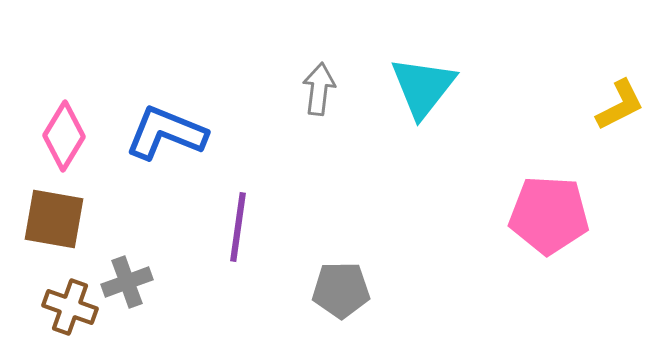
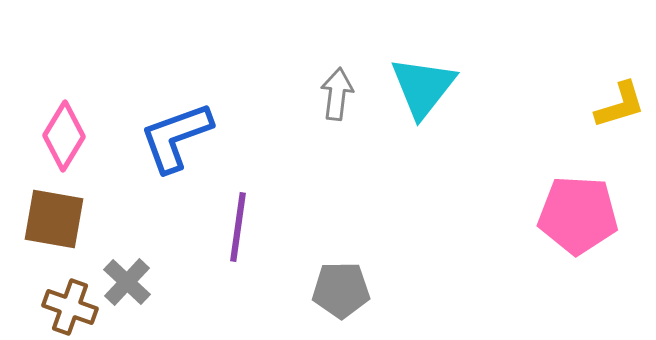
gray arrow: moved 18 px right, 5 px down
yellow L-shape: rotated 10 degrees clockwise
blue L-shape: moved 10 px right, 4 px down; rotated 42 degrees counterclockwise
pink pentagon: moved 29 px right
gray cross: rotated 27 degrees counterclockwise
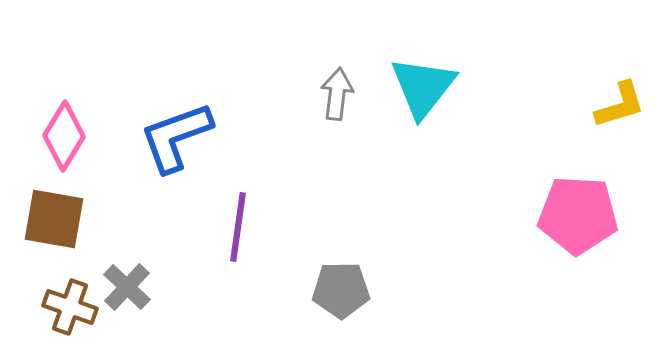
gray cross: moved 5 px down
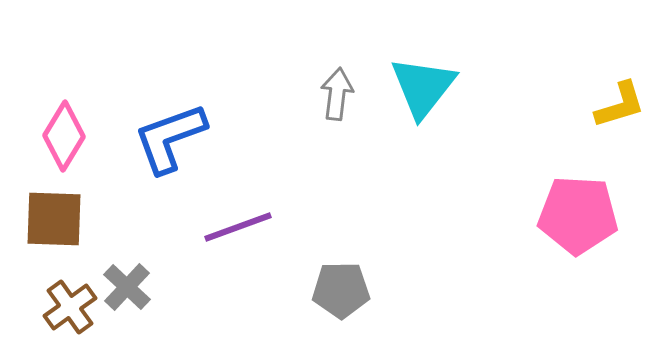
blue L-shape: moved 6 px left, 1 px down
brown square: rotated 8 degrees counterclockwise
purple line: rotated 62 degrees clockwise
brown cross: rotated 34 degrees clockwise
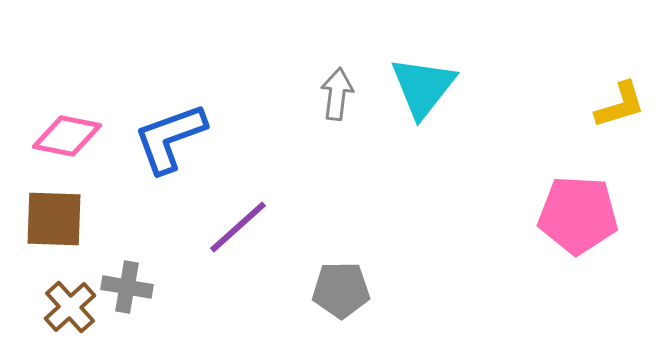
pink diamond: moved 3 px right; rotated 70 degrees clockwise
purple line: rotated 22 degrees counterclockwise
gray cross: rotated 33 degrees counterclockwise
brown cross: rotated 6 degrees counterclockwise
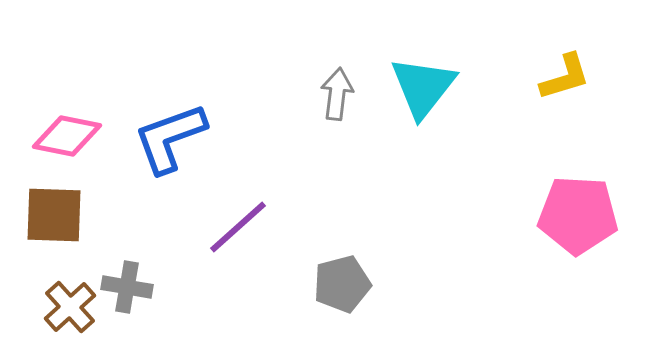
yellow L-shape: moved 55 px left, 28 px up
brown square: moved 4 px up
gray pentagon: moved 1 px right, 6 px up; rotated 14 degrees counterclockwise
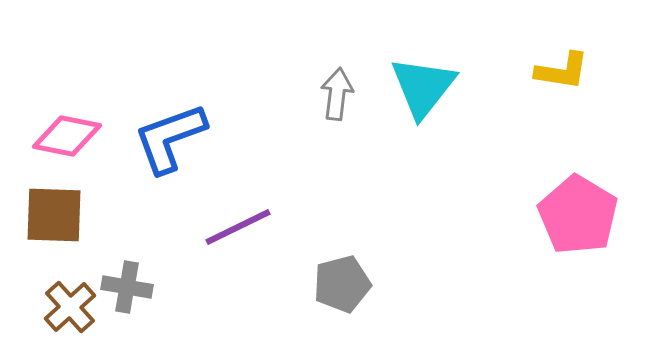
yellow L-shape: moved 3 px left, 6 px up; rotated 26 degrees clockwise
pink pentagon: rotated 28 degrees clockwise
purple line: rotated 16 degrees clockwise
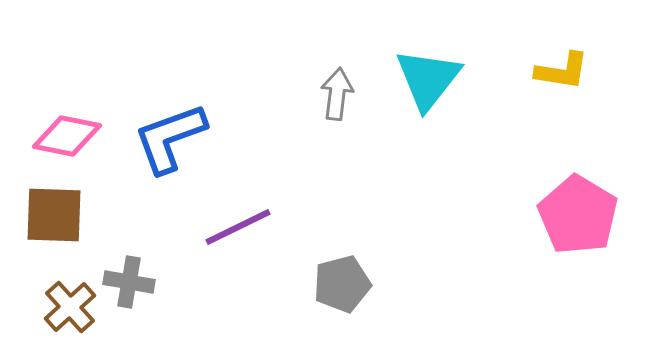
cyan triangle: moved 5 px right, 8 px up
gray cross: moved 2 px right, 5 px up
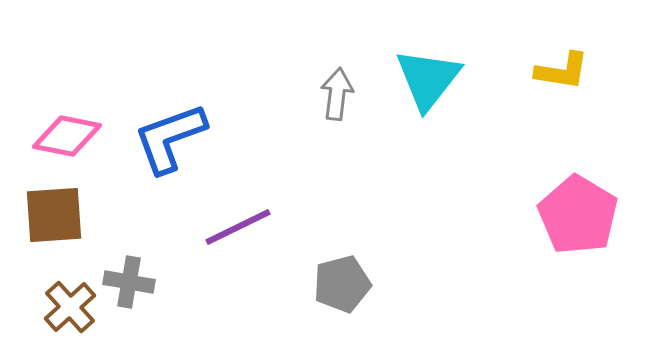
brown square: rotated 6 degrees counterclockwise
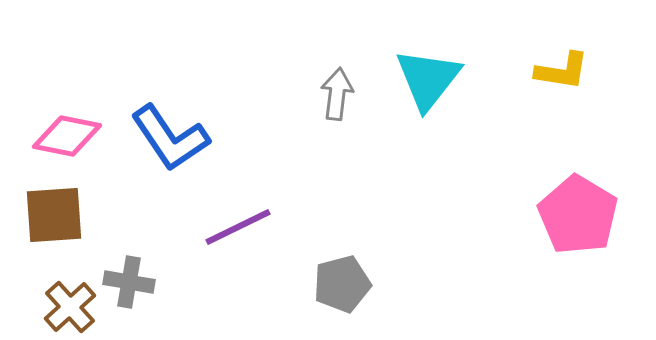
blue L-shape: rotated 104 degrees counterclockwise
